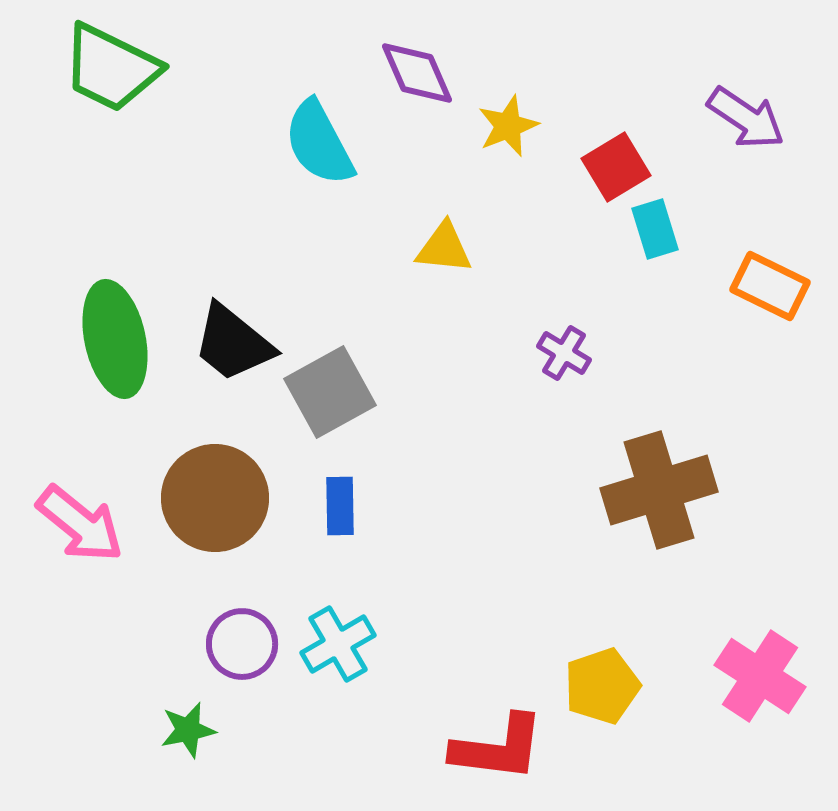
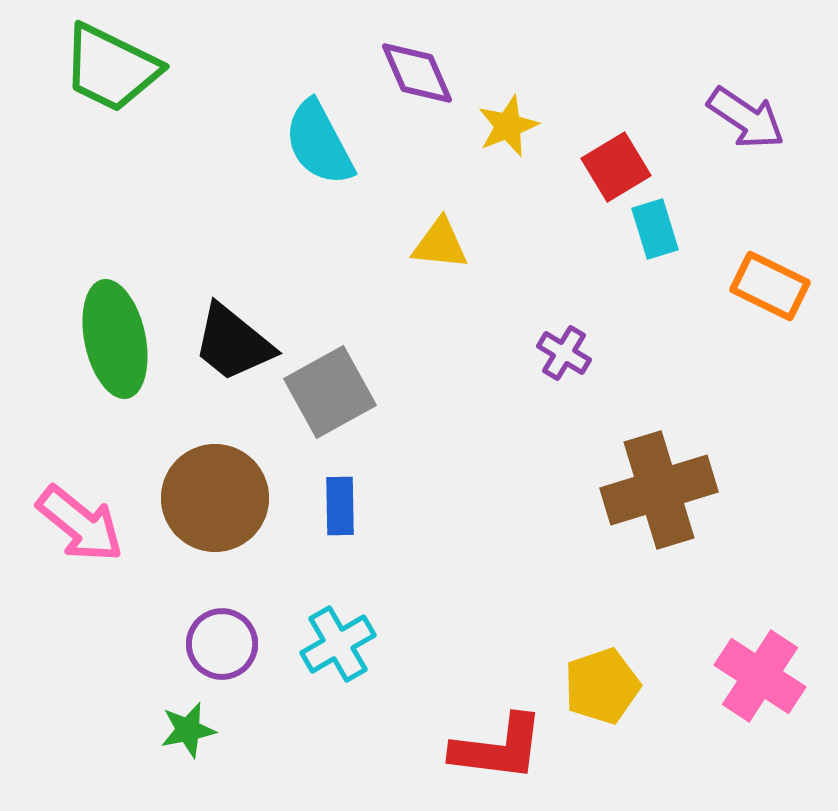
yellow triangle: moved 4 px left, 4 px up
purple circle: moved 20 px left
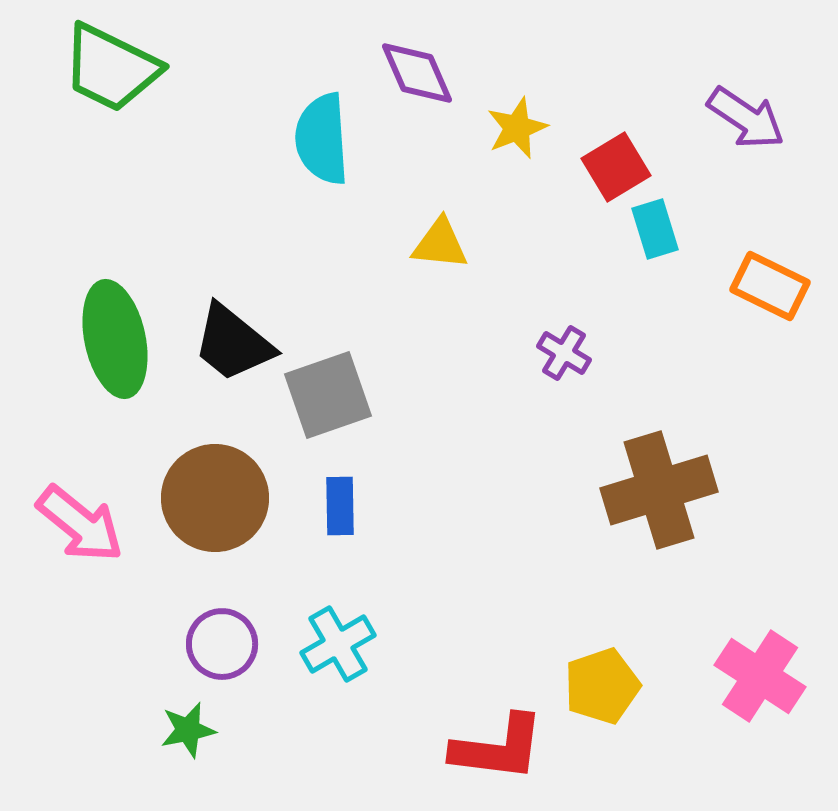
yellow star: moved 9 px right, 2 px down
cyan semicircle: moved 3 px right, 4 px up; rotated 24 degrees clockwise
gray square: moved 2 px left, 3 px down; rotated 10 degrees clockwise
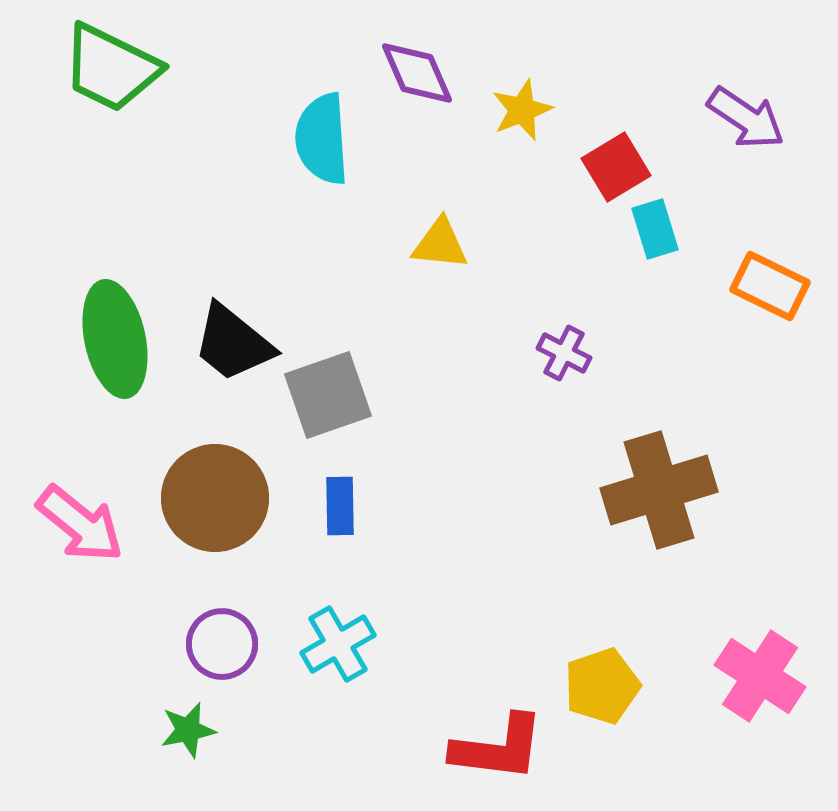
yellow star: moved 5 px right, 18 px up
purple cross: rotated 4 degrees counterclockwise
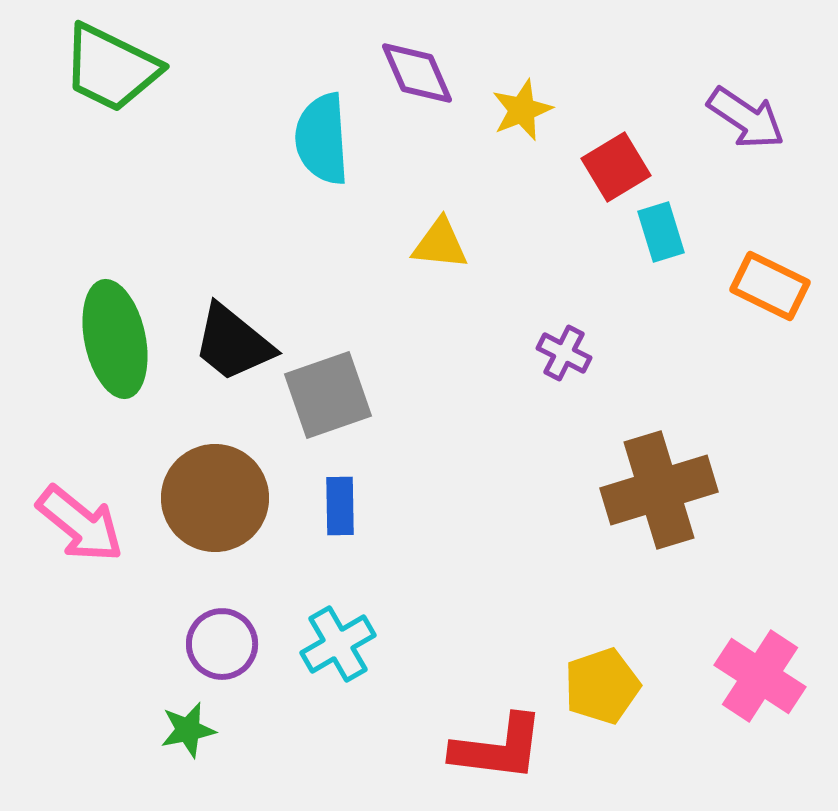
cyan rectangle: moved 6 px right, 3 px down
